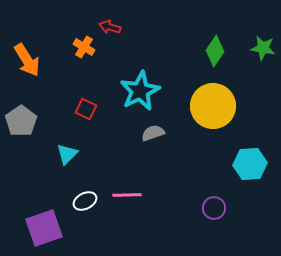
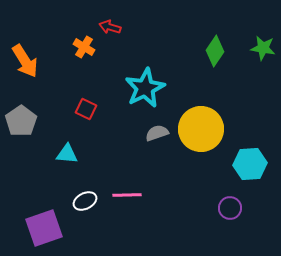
orange arrow: moved 2 px left, 1 px down
cyan star: moved 5 px right, 3 px up
yellow circle: moved 12 px left, 23 px down
gray semicircle: moved 4 px right
cyan triangle: rotated 50 degrees clockwise
purple circle: moved 16 px right
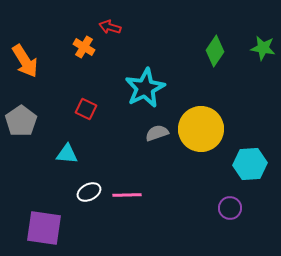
white ellipse: moved 4 px right, 9 px up
purple square: rotated 27 degrees clockwise
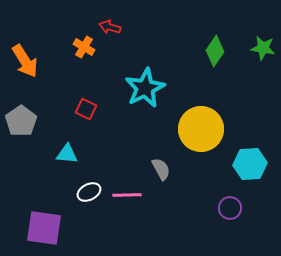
gray semicircle: moved 4 px right, 36 px down; rotated 80 degrees clockwise
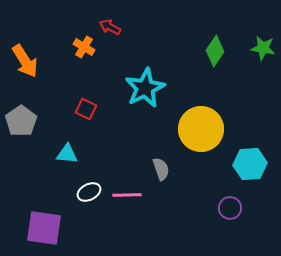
red arrow: rotated 10 degrees clockwise
gray semicircle: rotated 10 degrees clockwise
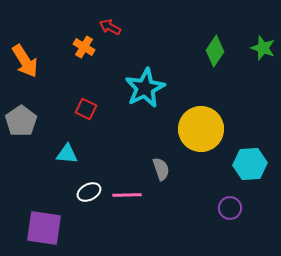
green star: rotated 10 degrees clockwise
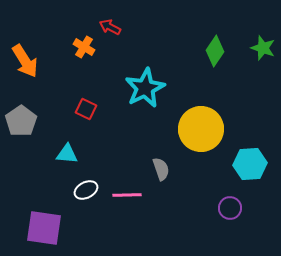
white ellipse: moved 3 px left, 2 px up
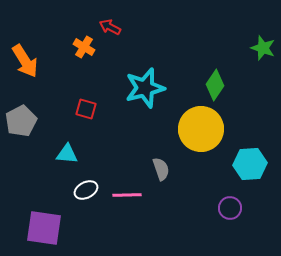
green diamond: moved 34 px down
cyan star: rotated 12 degrees clockwise
red square: rotated 10 degrees counterclockwise
gray pentagon: rotated 8 degrees clockwise
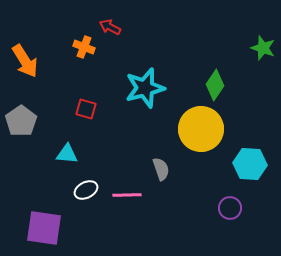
orange cross: rotated 10 degrees counterclockwise
gray pentagon: rotated 8 degrees counterclockwise
cyan hexagon: rotated 8 degrees clockwise
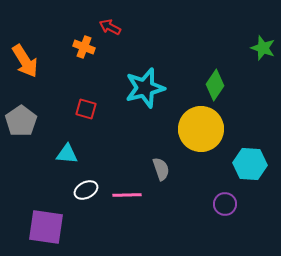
purple circle: moved 5 px left, 4 px up
purple square: moved 2 px right, 1 px up
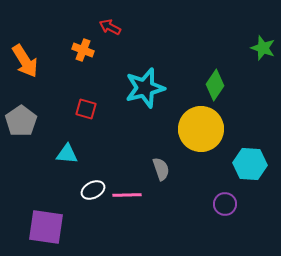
orange cross: moved 1 px left, 3 px down
white ellipse: moved 7 px right
